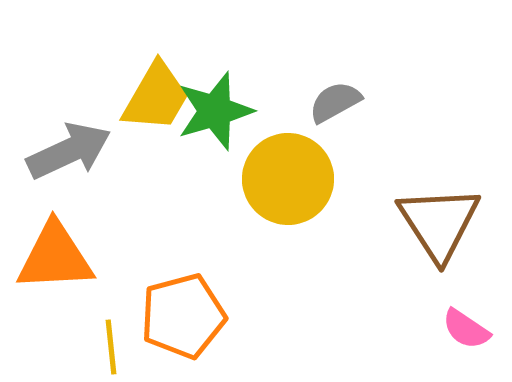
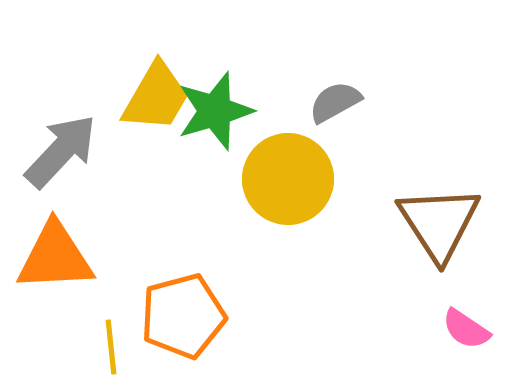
gray arrow: moved 8 px left; rotated 22 degrees counterclockwise
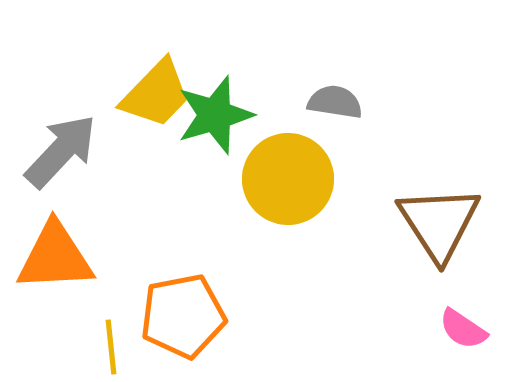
yellow trapezoid: moved 3 px up; rotated 14 degrees clockwise
gray semicircle: rotated 38 degrees clockwise
green star: moved 4 px down
orange pentagon: rotated 4 degrees clockwise
pink semicircle: moved 3 px left
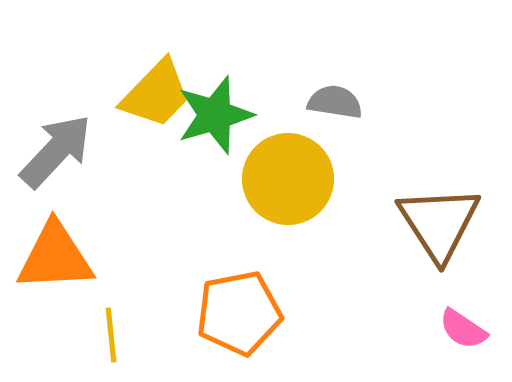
gray arrow: moved 5 px left
orange pentagon: moved 56 px right, 3 px up
yellow line: moved 12 px up
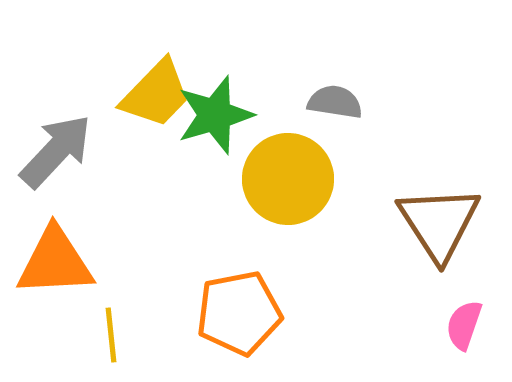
orange triangle: moved 5 px down
pink semicircle: moved 1 px right, 4 px up; rotated 75 degrees clockwise
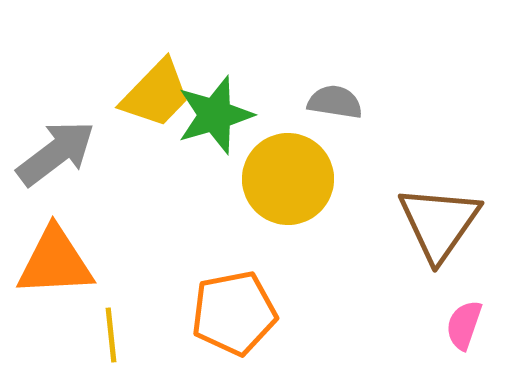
gray arrow: moved 2 px down; rotated 10 degrees clockwise
brown triangle: rotated 8 degrees clockwise
orange pentagon: moved 5 px left
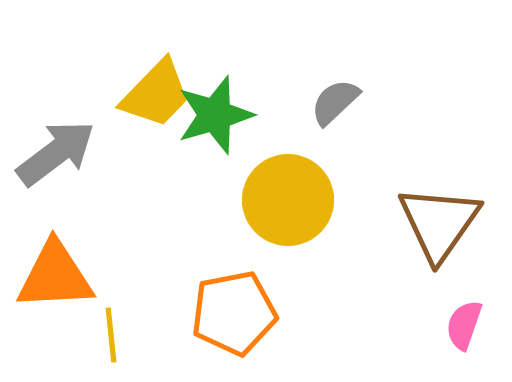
gray semicircle: rotated 52 degrees counterclockwise
yellow circle: moved 21 px down
orange triangle: moved 14 px down
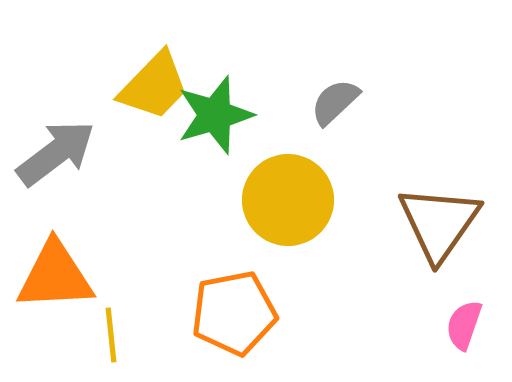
yellow trapezoid: moved 2 px left, 8 px up
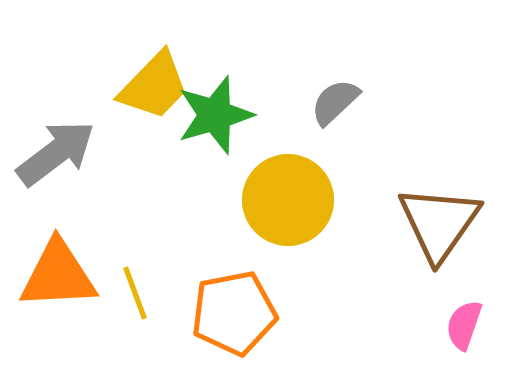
orange triangle: moved 3 px right, 1 px up
yellow line: moved 24 px right, 42 px up; rotated 14 degrees counterclockwise
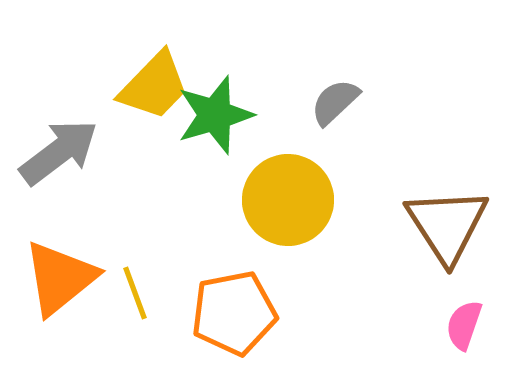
gray arrow: moved 3 px right, 1 px up
brown triangle: moved 8 px right, 2 px down; rotated 8 degrees counterclockwise
orange triangle: moved 2 px right, 3 px down; rotated 36 degrees counterclockwise
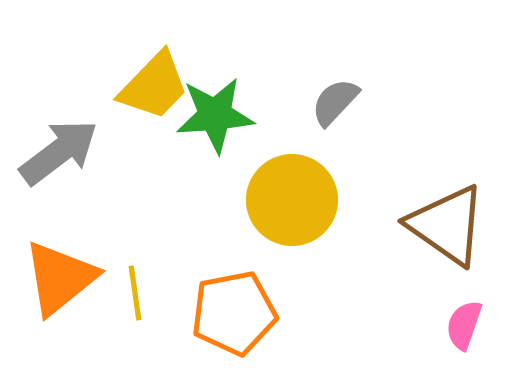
gray semicircle: rotated 4 degrees counterclockwise
green star: rotated 12 degrees clockwise
yellow circle: moved 4 px right
brown triangle: rotated 22 degrees counterclockwise
yellow line: rotated 12 degrees clockwise
